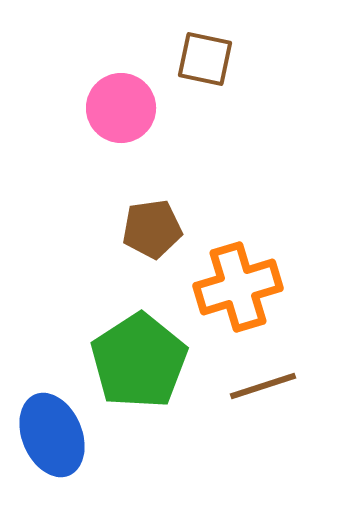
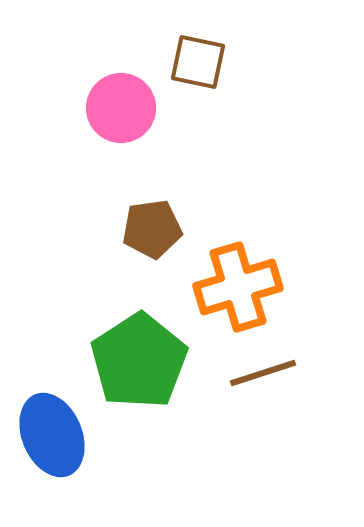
brown square: moved 7 px left, 3 px down
brown line: moved 13 px up
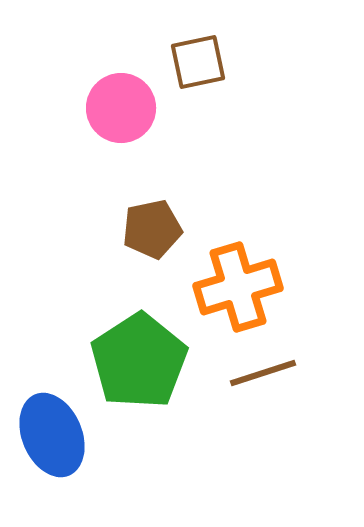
brown square: rotated 24 degrees counterclockwise
brown pentagon: rotated 4 degrees counterclockwise
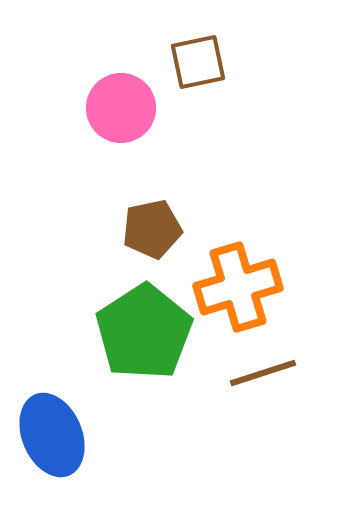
green pentagon: moved 5 px right, 29 px up
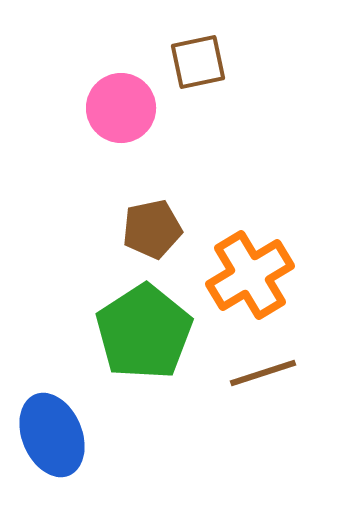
orange cross: moved 12 px right, 12 px up; rotated 14 degrees counterclockwise
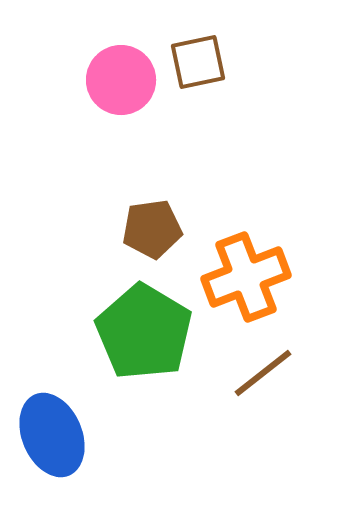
pink circle: moved 28 px up
brown pentagon: rotated 4 degrees clockwise
orange cross: moved 4 px left, 2 px down; rotated 10 degrees clockwise
green pentagon: rotated 8 degrees counterclockwise
brown line: rotated 20 degrees counterclockwise
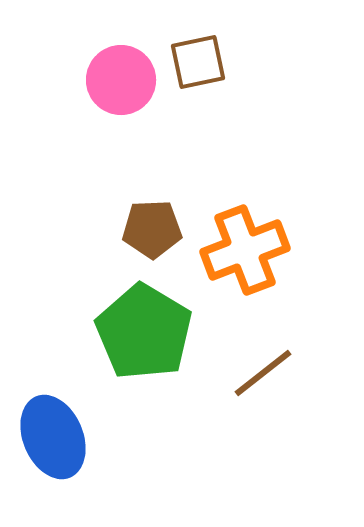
brown pentagon: rotated 6 degrees clockwise
orange cross: moved 1 px left, 27 px up
blue ellipse: moved 1 px right, 2 px down
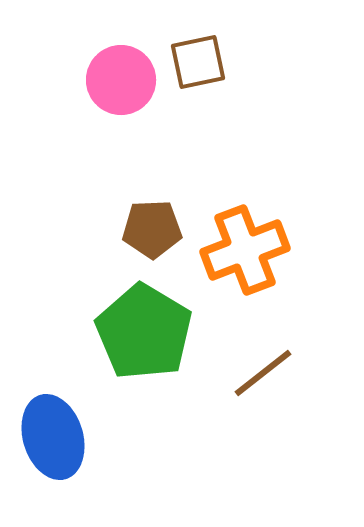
blue ellipse: rotated 6 degrees clockwise
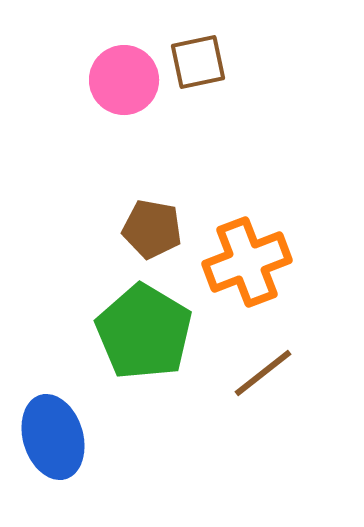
pink circle: moved 3 px right
brown pentagon: rotated 12 degrees clockwise
orange cross: moved 2 px right, 12 px down
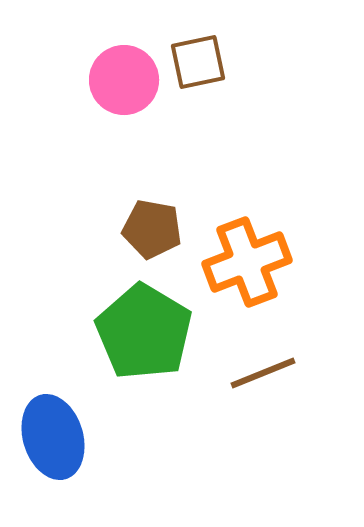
brown line: rotated 16 degrees clockwise
